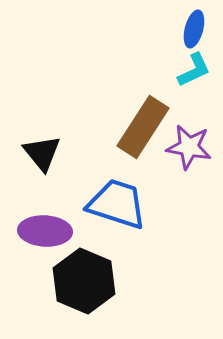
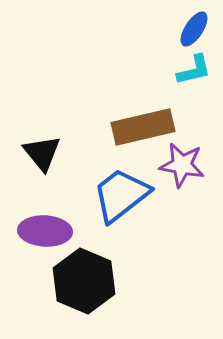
blue ellipse: rotated 18 degrees clockwise
cyan L-shape: rotated 12 degrees clockwise
brown rectangle: rotated 44 degrees clockwise
purple star: moved 7 px left, 18 px down
blue trapezoid: moved 4 px right, 9 px up; rotated 56 degrees counterclockwise
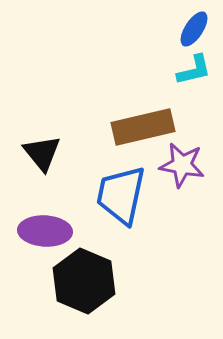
blue trapezoid: rotated 40 degrees counterclockwise
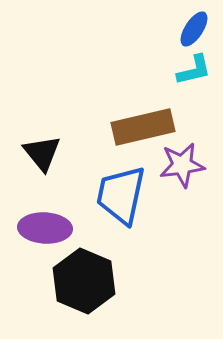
purple star: rotated 18 degrees counterclockwise
purple ellipse: moved 3 px up
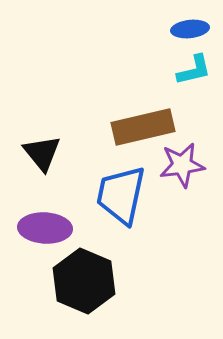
blue ellipse: moved 4 px left; rotated 51 degrees clockwise
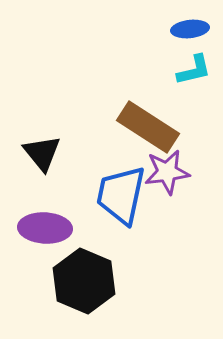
brown rectangle: moved 5 px right; rotated 46 degrees clockwise
purple star: moved 15 px left, 7 px down
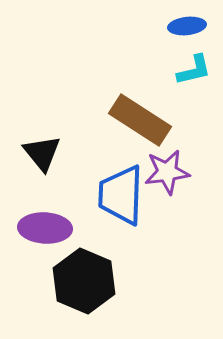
blue ellipse: moved 3 px left, 3 px up
brown rectangle: moved 8 px left, 7 px up
blue trapezoid: rotated 10 degrees counterclockwise
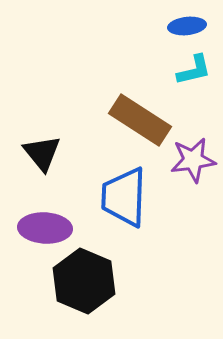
purple star: moved 26 px right, 12 px up
blue trapezoid: moved 3 px right, 2 px down
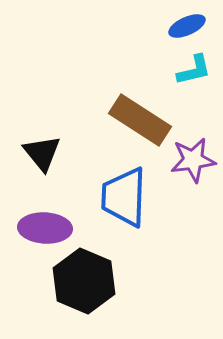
blue ellipse: rotated 18 degrees counterclockwise
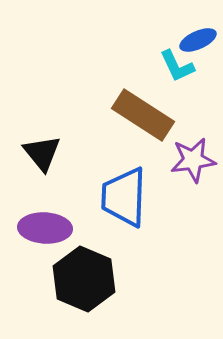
blue ellipse: moved 11 px right, 14 px down
cyan L-shape: moved 17 px left, 4 px up; rotated 78 degrees clockwise
brown rectangle: moved 3 px right, 5 px up
black hexagon: moved 2 px up
